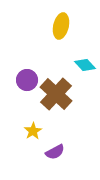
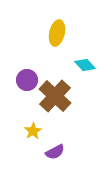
yellow ellipse: moved 4 px left, 7 px down
brown cross: moved 1 px left, 2 px down
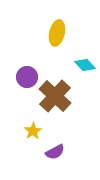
purple circle: moved 3 px up
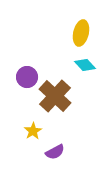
yellow ellipse: moved 24 px right
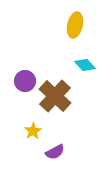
yellow ellipse: moved 6 px left, 8 px up
purple circle: moved 2 px left, 4 px down
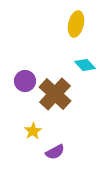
yellow ellipse: moved 1 px right, 1 px up
brown cross: moved 2 px up
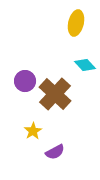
yellow ellipse: moved 1 px up
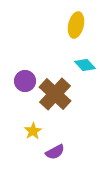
yellow ellipse: moved 2 px down
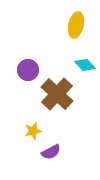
purple circle: moved 3 px right, 11 px up
brown cross: moved 2 px right
yellow star: rotated 18 degrees clockwise
purple semicircle: moved 4 px left
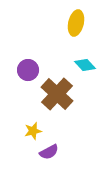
yellow ellipse: moved 2 px up
purple semicircle: moved 2 px left
